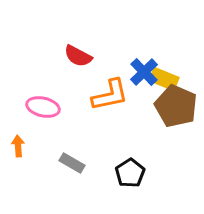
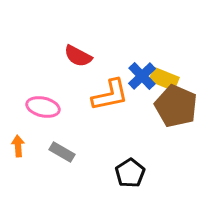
blue cross: moved 2 px left, 4 px down
gray rectangle: moved 10 px left, 11 px up
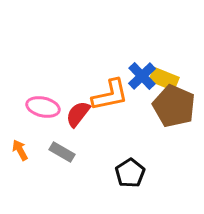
red semicircle: moved 58 px down; rotated 100 degrees clockwise
brown pentagon: moved 2 px left
orange arrow: moved 2 px right, 4 px down; rotated 25 degrees counterclockwise
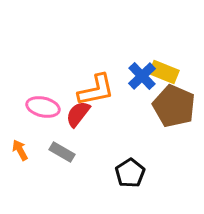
yellow rectangle: moved 7 px up
orange L-shape: moved 14 px left, 5 px up
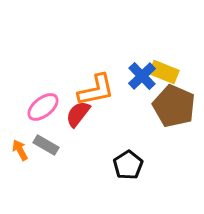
pink ellipse: rotated 52 degrees counterclockwise
gray rectangle: moved 16 px left, 7 px up
black pentagon: moved 2 px left, 8 px up
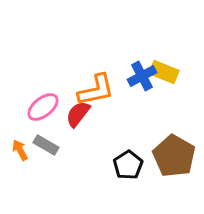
blue cross: rotated 16 degrees clockwise
brown pentagon: moved 50 px down; rotated 6 degrees clockwise
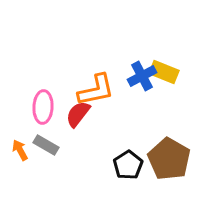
pink ellipse: rotated 48 degrees counterclockwise
brown pentagon: moved 5 px left, 3 px down
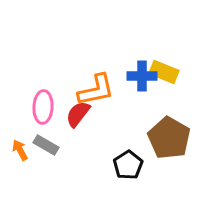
blue cross: rotated 28 degrees clockwise
brown pentagon: moved 21 px up
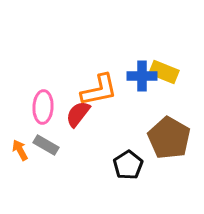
orange L-shape: moved 3 px right
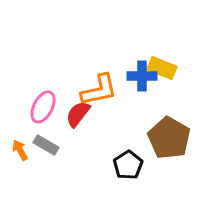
yellow rectangle: moved 2 px left, 4 px up
pink ellipse: rotated 24 degrees clockwise
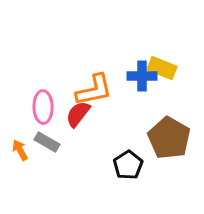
orange L-shape: moved 5 px left
pink ellipse: rotated 28 degrees counterclockwise
gray rectangle: moved 1 px right, 3 px up
